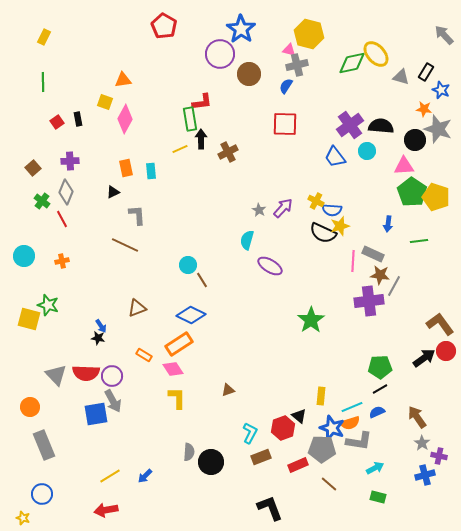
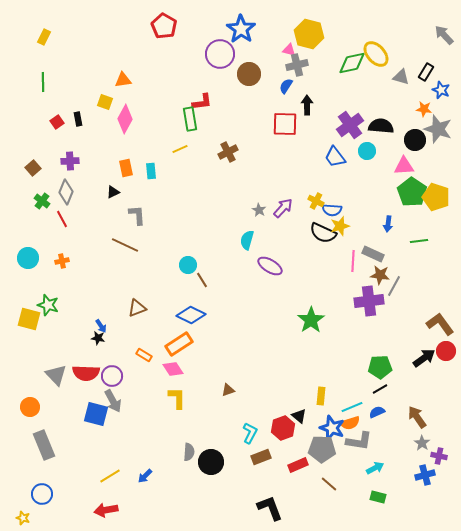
black arrow at (201, 139): moved 106 px right, 34 px up
cyan circle at (24, 256): moved 4 px right, 2 px down
blue square at (96, 414): rotated 25 degrees clockwise
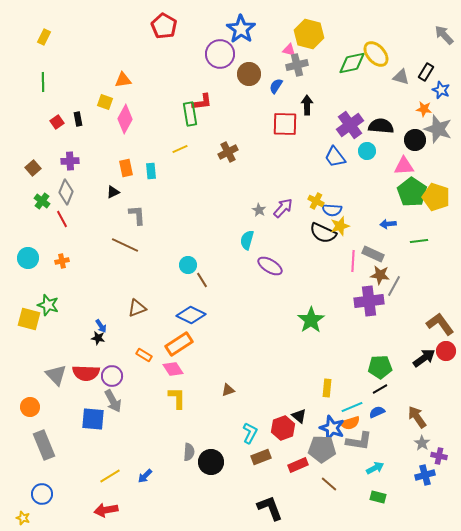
blue semicircle at (286, 86): moved 10 px left
green rectangle at (190, 119): moved 5 px up
blue arrow at (388, 224): rotated 77 degrees clockwise
yellow rectangle at (321, 396): moved 6 px right, 8 px up
blue square at (96, 414): moved 3 px left, 5 px down; rotated 10 degrees counterclockwise
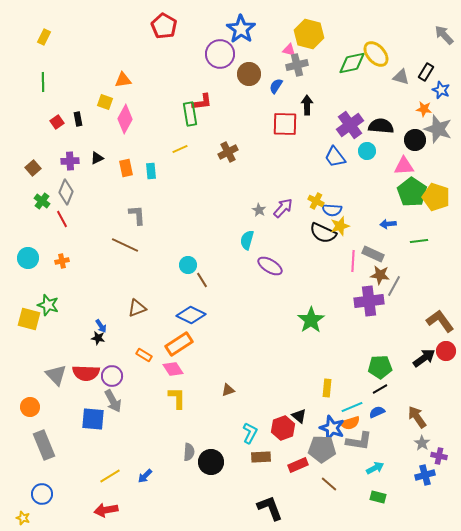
black triangle at (113, 192): moved 16 px left, 34 px up
brown L-shape at (440, 324): moved 3 px up
brown rectangle at (261, 457): rotated 18 degrees clockwise
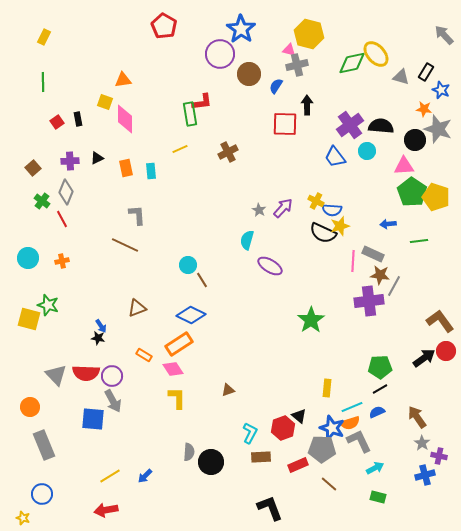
pink diamond at (125, 119): rotated 28 degrees counterclockwise
gray L-shape at (359, 441): rotated 124 degrees counterclockwise
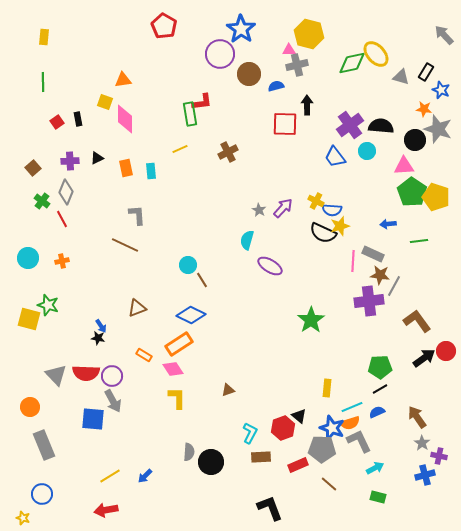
yellow rectangle at (44, 37): rotated 21 degrees counterclockwise
pink triangle at (289, 50): rotated 16 degrees counterclockwise
blue semicircle at (276, 86): rotated 42 degrees clockwise
brown L-shape at (440, 321): moved 23 px left
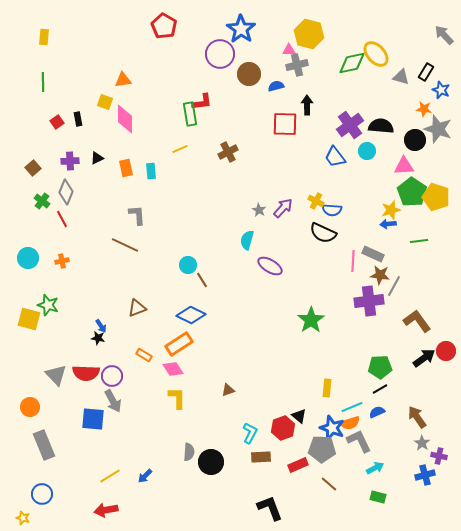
yellow star at (340, 226): moved 51 px right, 16 px up
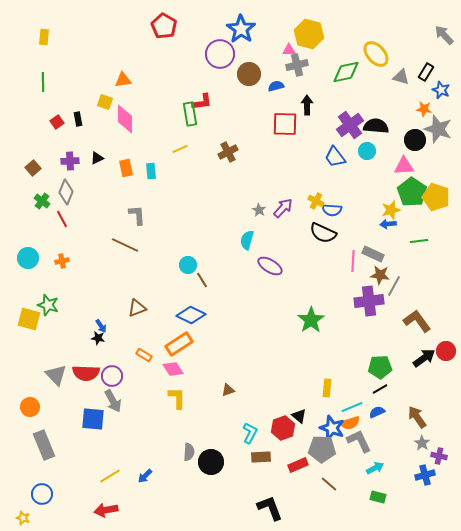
green diamond at (352, 63): moved 6 px left, 9 px down
black semicircle at (381, 126): moved 5 px left
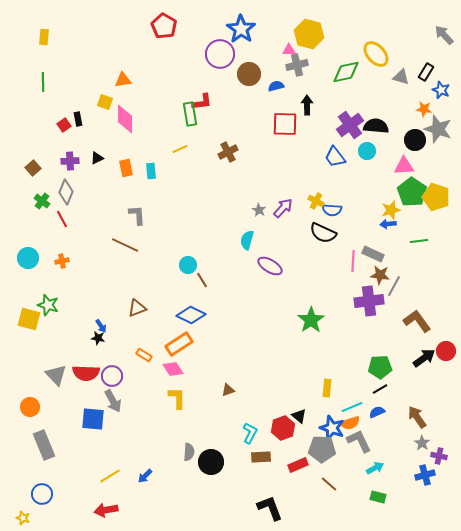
red square at (57, 122): moved 7 px right, 3 px down
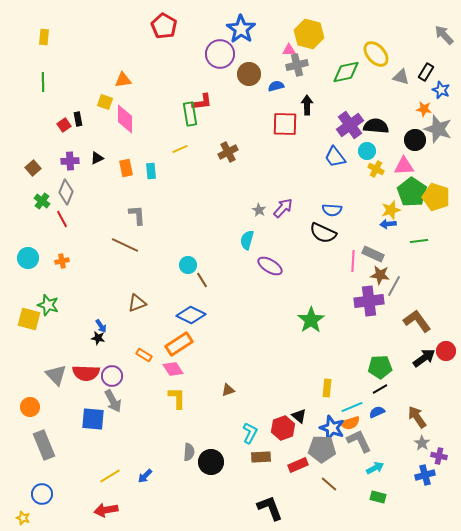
yellow cross at (316, 201): moved 60 px right, 32 px up
brown triangle at (137, 308): moved 5 px up
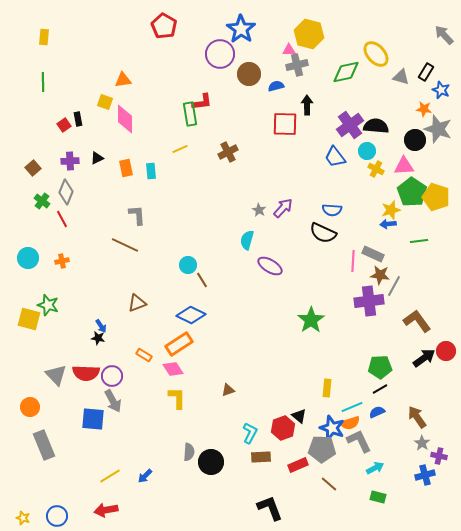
blue circle at (42, 494): moved 15 px right, 22 px down
